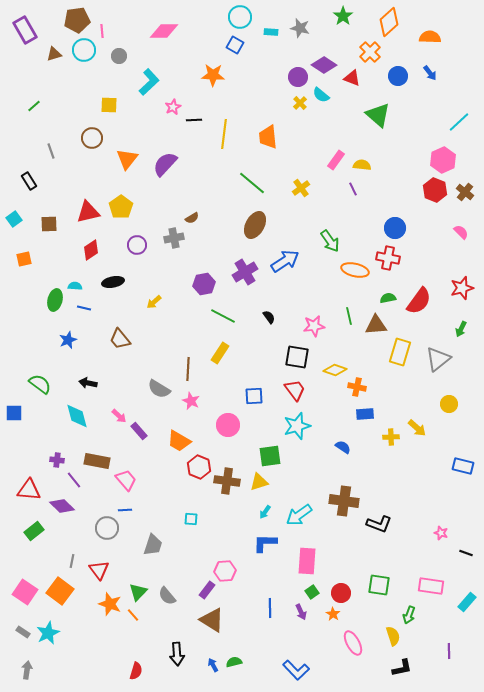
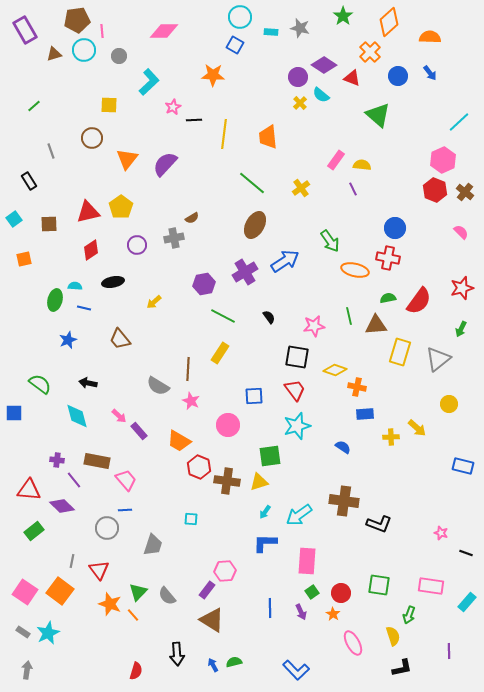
gray semicircle at (159, 389): moved 1 px left, 3 px up
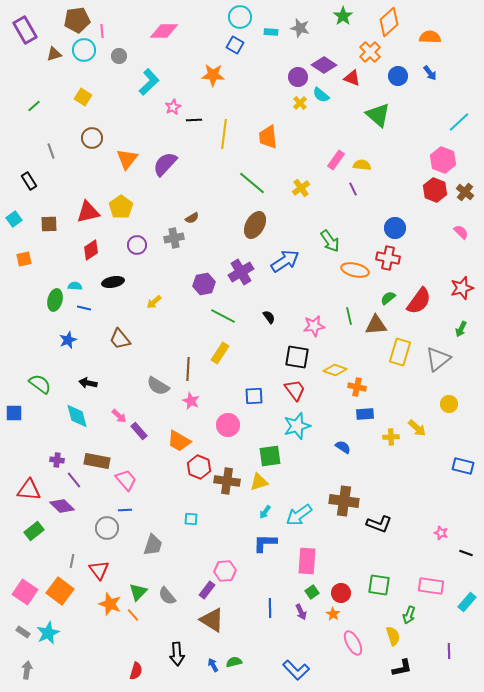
yellow square at (109, 105): moved 26 px left, 8 px up; rotated 30 degrees clockwise
pink hexagon at (443, 160): rotated 15 degrees counterclockwise
purple cross at (245, 272): moved 4 px left
green semicircle at (388, 298): rotated 28 degrees counterclockwise
